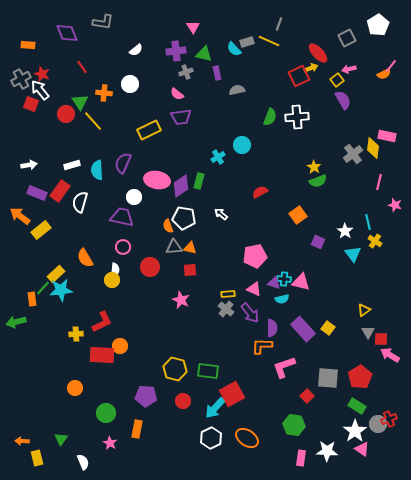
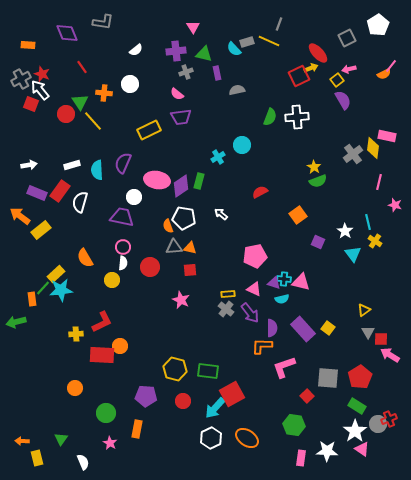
white semicircle at (115, 270): moved 8 px right, 7 px up
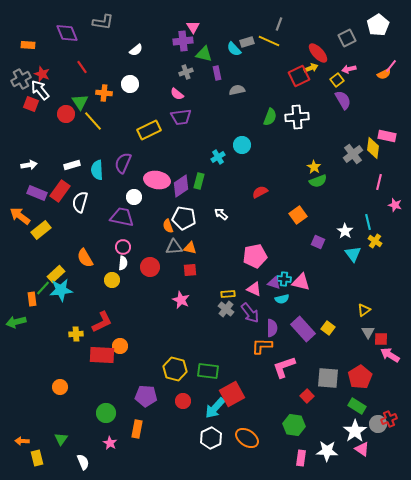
purple cross at (176, 51): moved 7 px right, 10 px up
orange circle at (75, 388): moved 15 px left, 1 px up
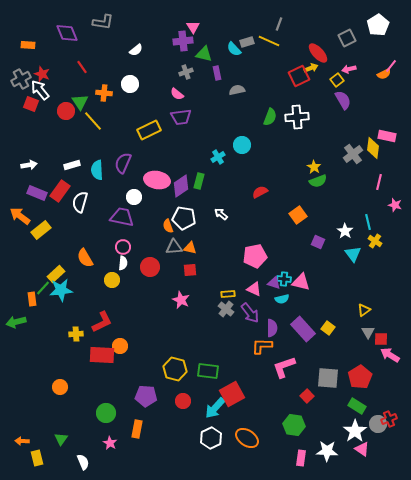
red circle at (66, 114): moved 3 px up
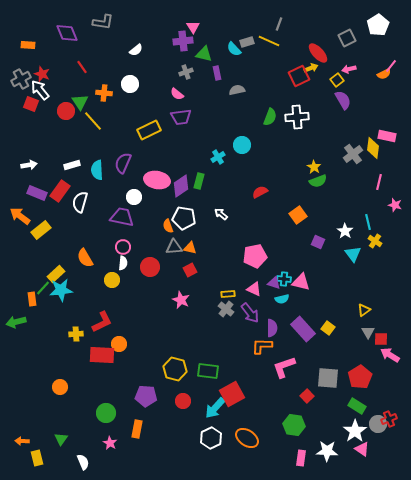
red square at (190, 270): rotated 24 degrees counterclockwise
orange circle at (120, 346): moved 1 px left, 2 px up
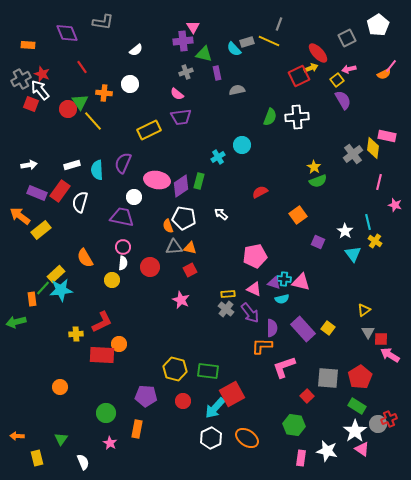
red circle at (66, 111): moved 2 px right, 2 px up
orange arrow at (22, 441): moved 5 px left, 5 px up
white star at (327, 451): rotated 10 degrees clockwise
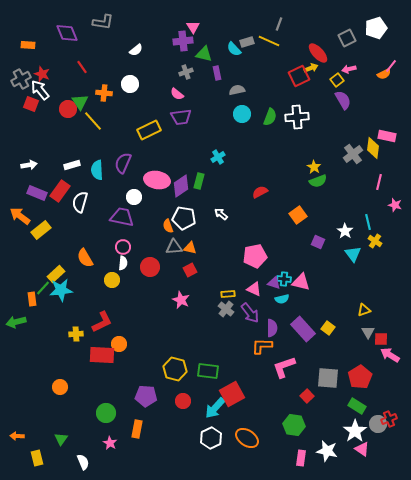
white pentagon at (378, 25): moved 2 px left, 3 px down; rotated 15 degrees clockwise
cyan circle at (242, 145): moved 31 px up
yellow triangle at (364, 310): rotated 16 degrees clockwise
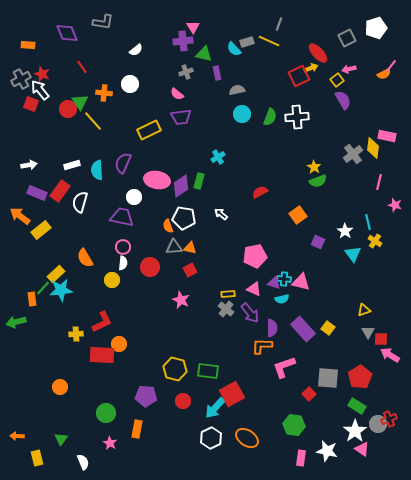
red square at (307, 396): moved 2 px right, 2 px up
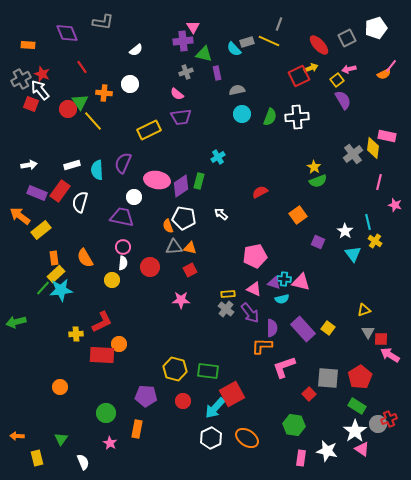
red ellipse at (318, 53): moved 1 px right, 8 px up
orange rectangle at (32, 299): moved 22 px right, 41 px up
pink star at (181, 300): rotated 24 degrees counterclockwise
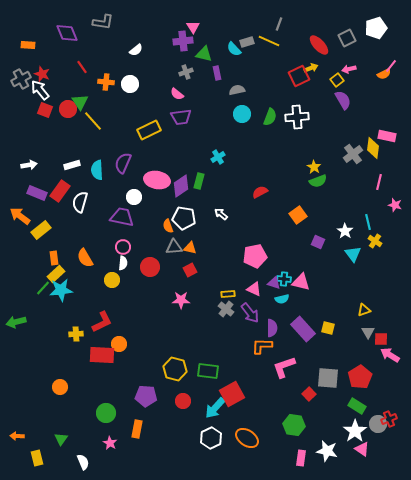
orange cross at (104, 93): moved 2 px right, 11 px up
red square at (31, 104): moved 14 px right, 6 px down
yellow square at (328, 328): rotated 24 degrees counterclockwise
